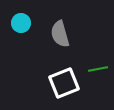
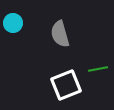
cyan circle: moved 8 px left
white square: moved 2 px right, 2 px down
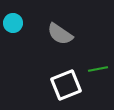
gray semicircle: rotated 40 degrees counterclockwise
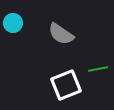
gray semicircle: moved 1 px right
